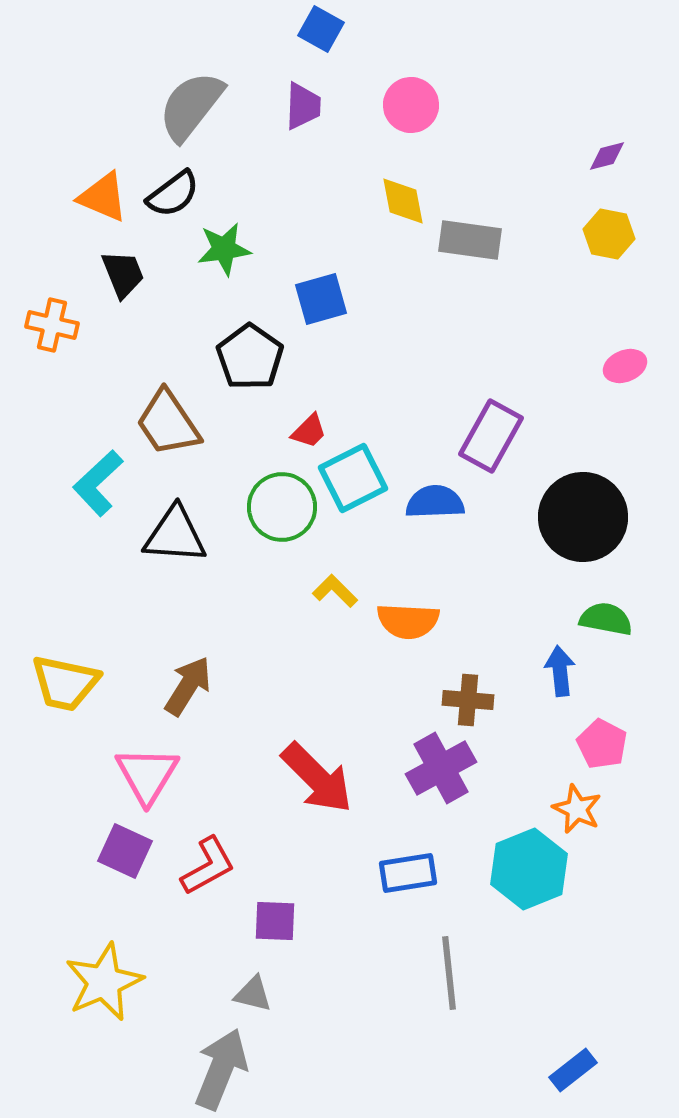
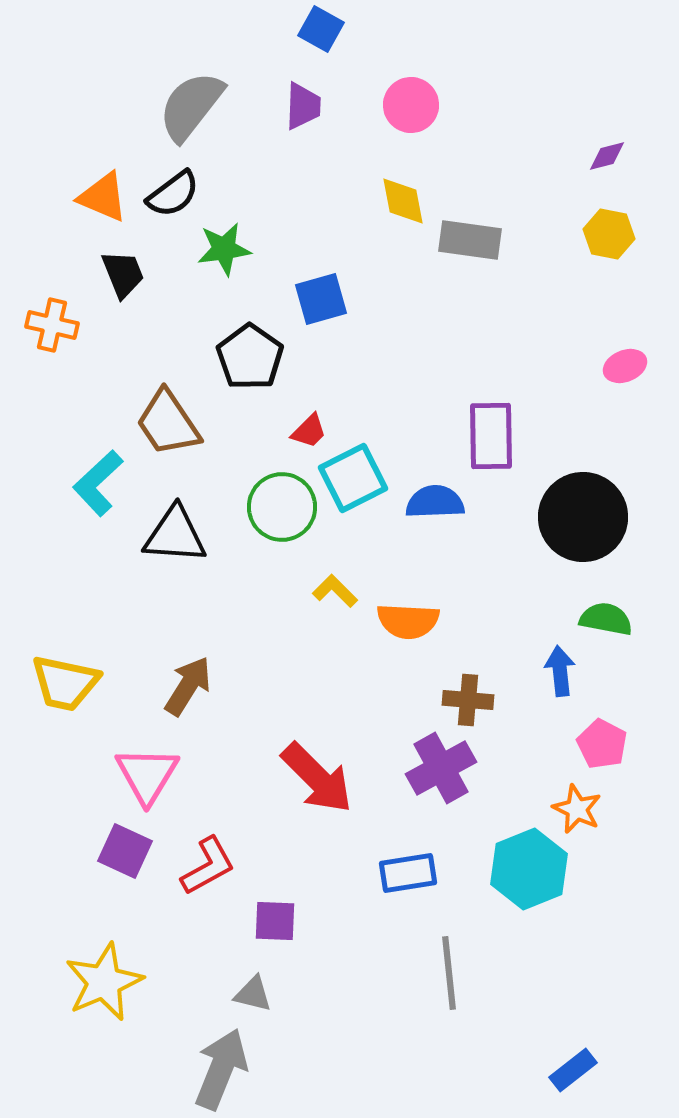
purple rectangle at (491, 436): rotated 30 degrees counterclockwise
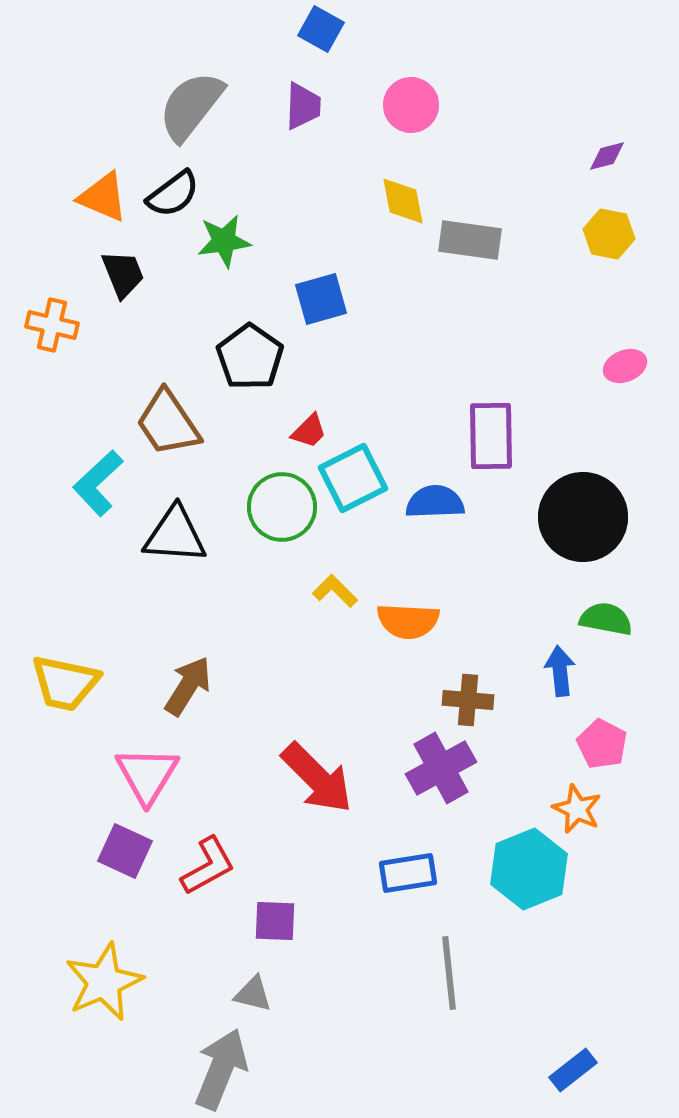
green star at (224, 249): moved 8 px up
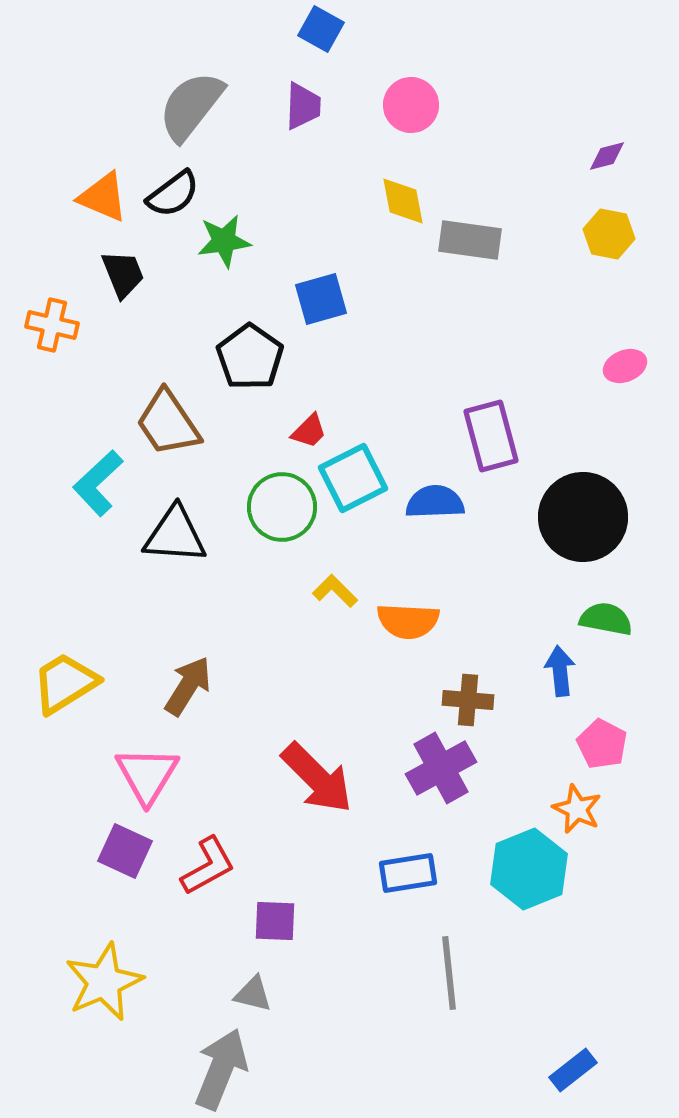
purple rectangle at (491, 436): rotated 14 degrees counterclockwise
yellow trapezoid at (65, 683): rotated 136 degrees clockwise
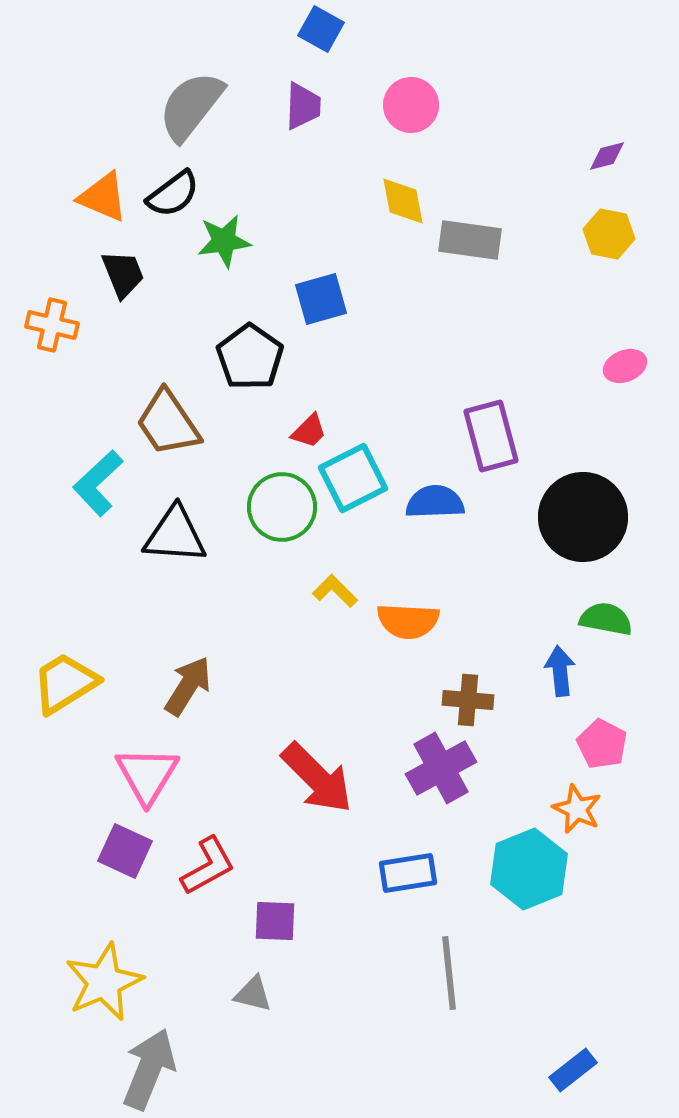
gray arrow at (221, 1069): moved 72 px left
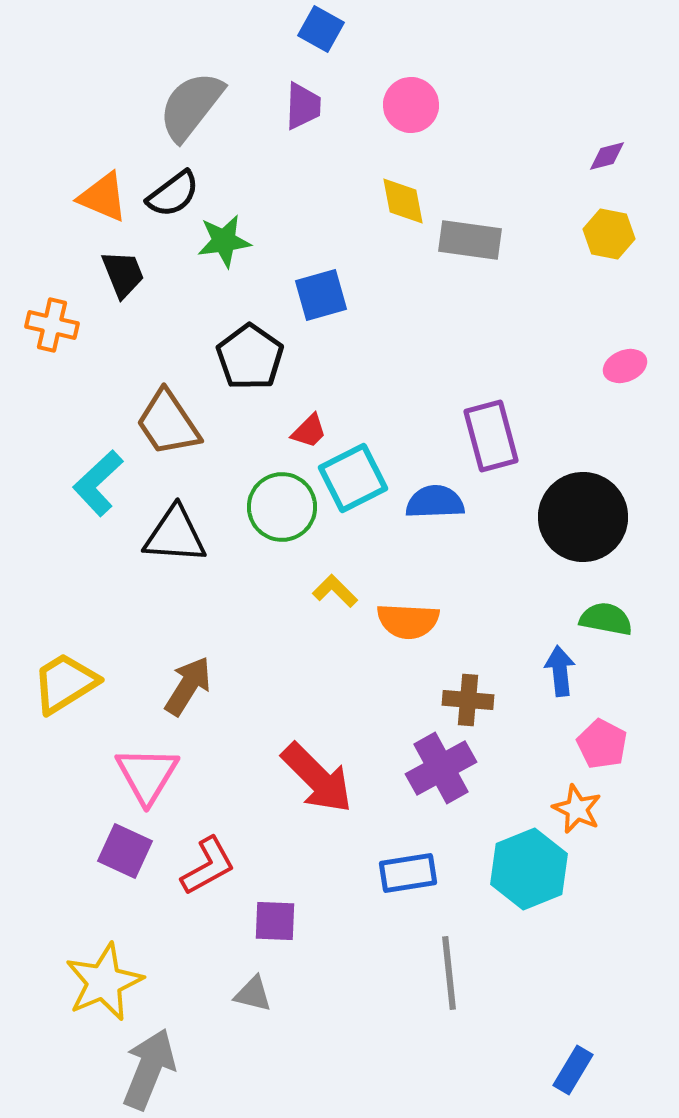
blue square at (321, 299): moved 4 px up
blue rectangle at (573, 1070): rotated 21 degrees counterclockwise
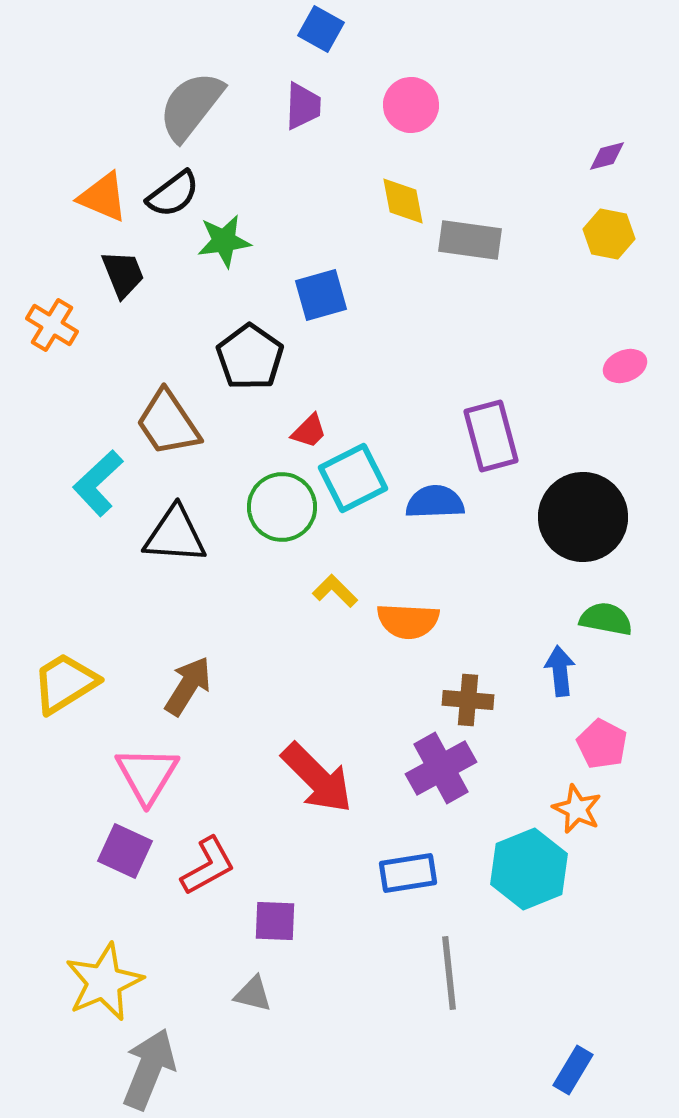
orange cross at (52, 325): rotated 18 degrees clockwise
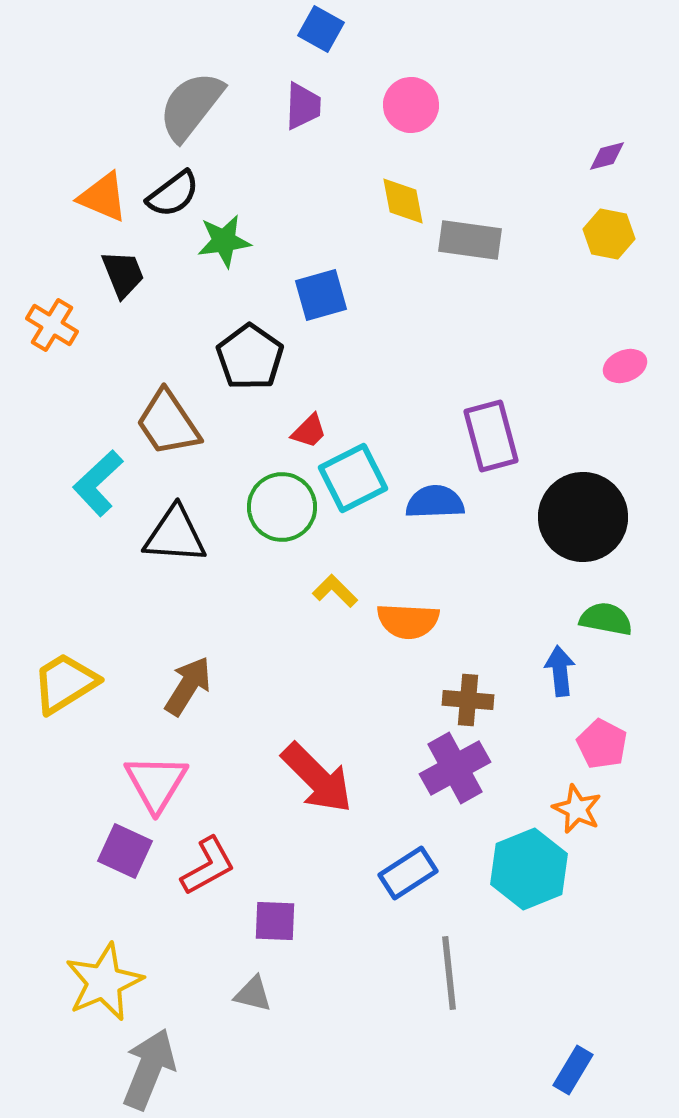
purple cross at (441, 768): moved 14 px right
pink triangle at (147, 775): moved 9 px right, 8 px down
blue rectangle at (408, 873): rotated 24 degrees counterclockwise
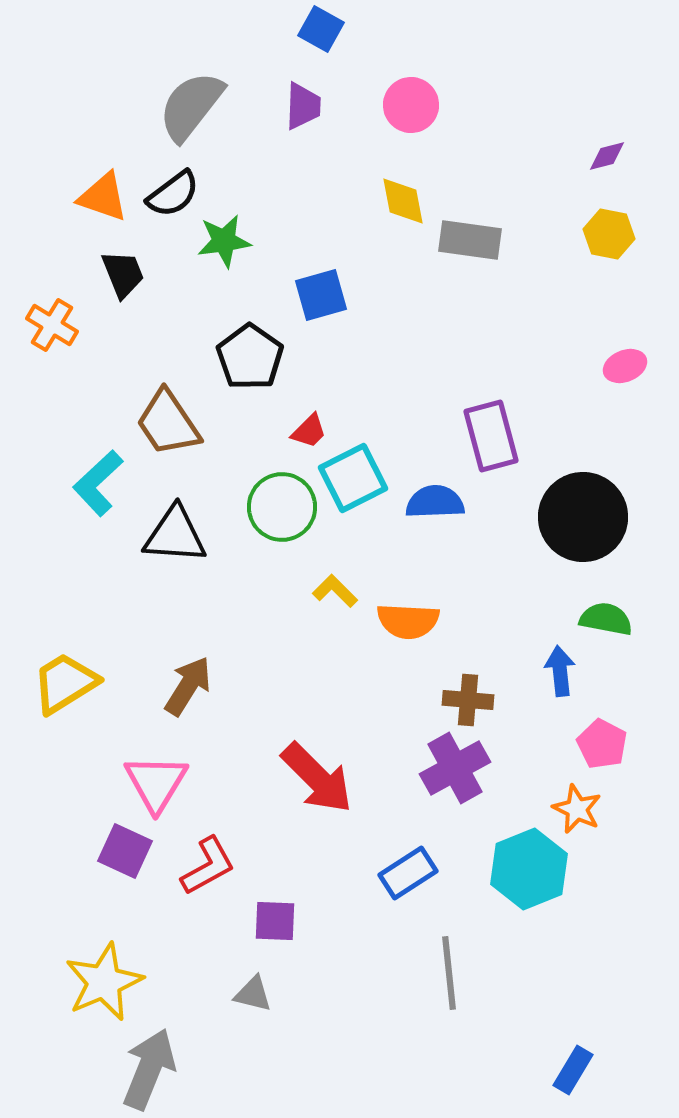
orange triangle at (103, 197): rotated 4 degrees counterclockwise
